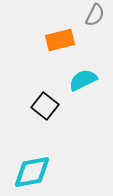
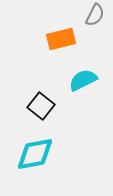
orange rectangle: moved 1 px right, 1 px up
black square: moved 4 px left
cyan diamond: moved 3 px right, 18 px up
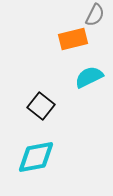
orange rectangle: moved 12 px right
cyan semicircle: moved 6 px right, 3 px up
cyan diamond: moved 1 px right, 3 px down
